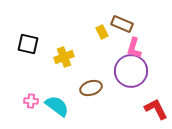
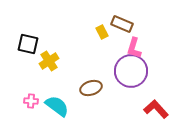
yellow cross: moved 15 px left, 4 px down; rotated 12 degrees counterclockwise
red L-shape: rotated 15 degrees counterclockwise
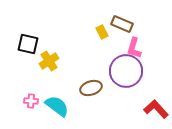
purple circle: moved 5 px left
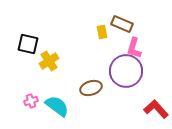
yellow rectangle: rotated 16 degrees clockwise
pink cross: rotated 24 degrees counterclockwise
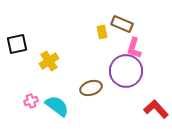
black square: moved 11 px left; rotated 25 degrees counterclockwise
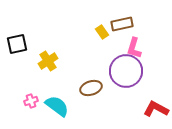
brown rectangle: rotated 35 degrees counterclockwise
yellow rectangle: rotated 24 degrees counterclockwise
yellow cross: moved 1 px left
red L-shape: rotated 20 degrees counterclockwise
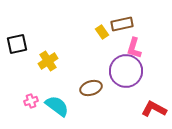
red L-shape: moved 2 px left
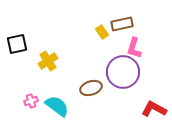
purple circle: moved 3 px left, 1 px down
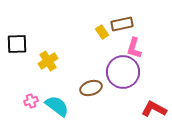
black square: rotated 10 degrees clockwise
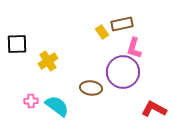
brown ellipse: rotated 25 degrees clockwise
pink cross: rotated 16 degrees clockwise
